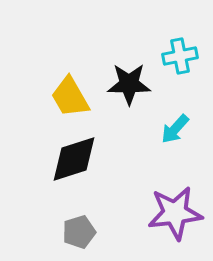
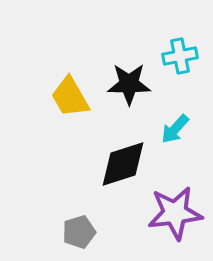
black diamond: moved 49 px right, 5 px down
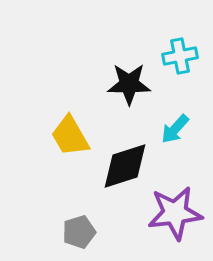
yellow trapezoid: moved 39 px down
black diamond: moved 2 px right, 2 px down
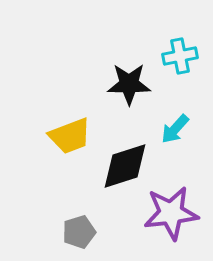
yellow trapezoid: rotated 81 degrees counterclockwise
purple star: moved 4 px left
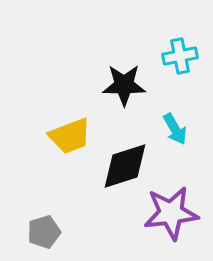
black star: moved 5 px left, 1 px down
cyan arrow: rotated 72 degrees counterclockwise
gray pentagon: moved 35 px left
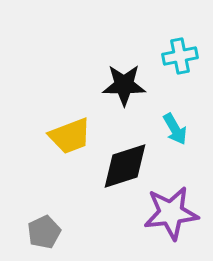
gray pentagon: rotated 8 degrees counterclockwise
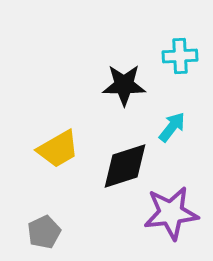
cyan cross: rotated 8 degrees clockwise
cyan arrow: moved 3 px left, 2 px up; rotated 112 degrees counterclockwise
yellow trapezoid: moved 12 px left, 13 px down; rotated 9 degrees counterclockwise
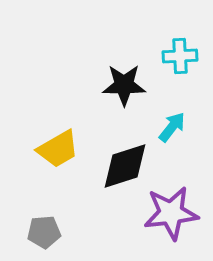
gray pentagon: rotated 20 degrees clockwise
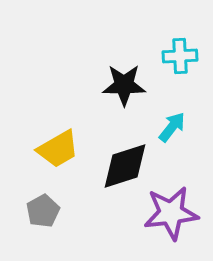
gray pentagon: moved 1 px left, 21 px up; rotated 24 degrees counterclockwise
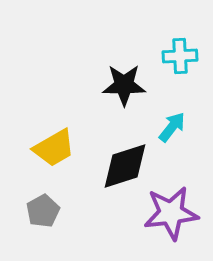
yellow trapezoid: moved 4 px left, 1 px up
